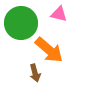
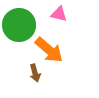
green circle: moved 2 px left, 2 px down
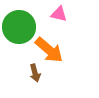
green circle: moved 2 px down
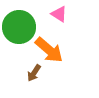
pink triangle: rotated 18 degrees clockwise
brown arrow: moved 1 px left; rotated 48 degrees clockwise
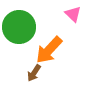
pink triangle: moved 14 px right; rotated 12 degrees clockwise
orange arrow: rotated 92 degrees clockwise
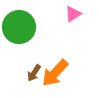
pink triangle: rotated 42 degrees clockwise
orange arrow: moved 6 px right, 23 px down
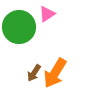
pink triangle: moved 26 px left
orange arrow: rotated 12 degrees counterclockwise
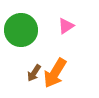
pink triangle: moved 19 px right, 12 px down
green circle: moved 2 px right, 3 px down
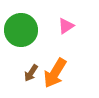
brown arrow: moved 3 px left
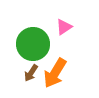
pink triangle: moved 2 px left, 1 px down
green circle: moved 12 px right, 14 px down
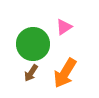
orange arrow: moved 10 px right
